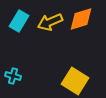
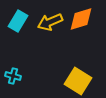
cyan rectangle: moved 1 px left
yellow square: moved 3 px right
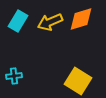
cyan cross: moved 1 px right; rotated 21 degrees counterclockwise
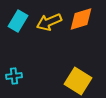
yellow arrow: moved 1 px left
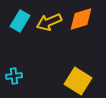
cyan rectangle: moved 2 px right
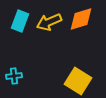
cyan rectangle: rotated 10 degrees counterclockwise
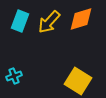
yellow arrow: rotated 25 degrees counterclockwise
cyan cross: rotated 14 degrees counterclockwise
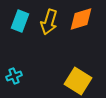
yellow arrow: rotated 25 degrees counterclockwise
